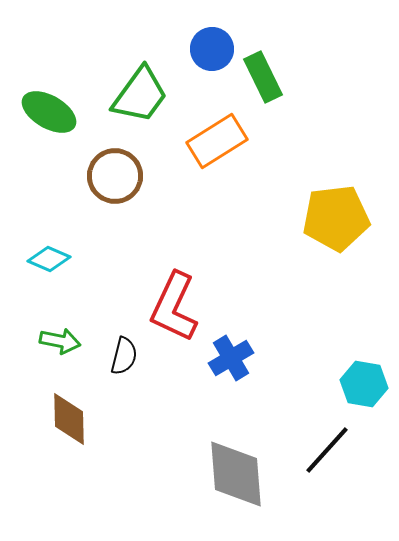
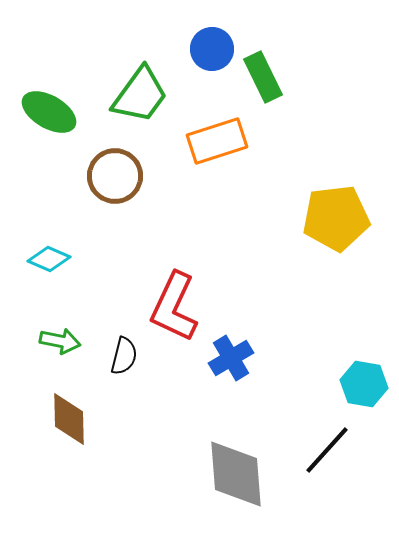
orange rectangle: rotated 14 degrees clockwise
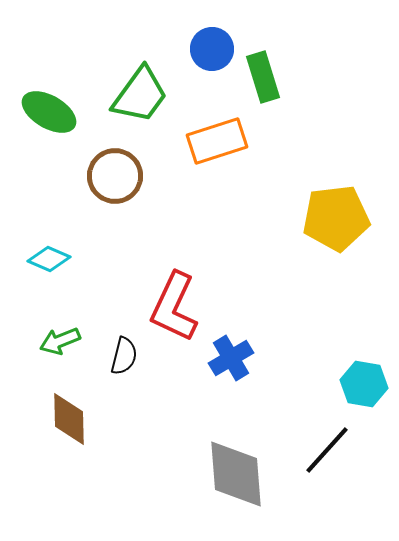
green rectangle: rotated 9 degrees clockwise
green arrow: rotated 147 degrees clockwise
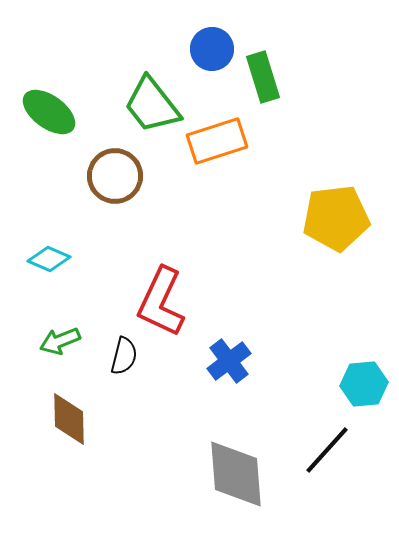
green trapezoid: moved 12 px right, 10 px down; rotated 106 degrees clockwise
green ellipse: rotated 6 degrees clockwise
red L-shape: moved 13 px left, 5 px up
blue cross: moved 2 px left, 3 px down; rotated 6 degrees counterclockwise
cyan hexagon: rotated 15 degrees counterclockwise
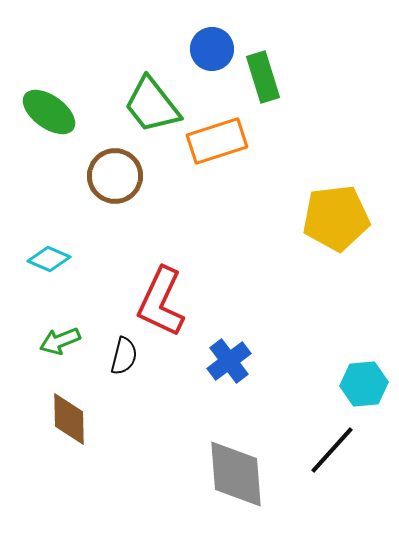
black line: moved 5 px right
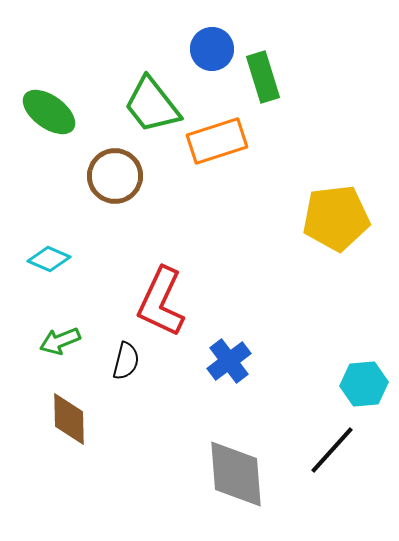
black semicircle: moved 2 px right, 5 px down
